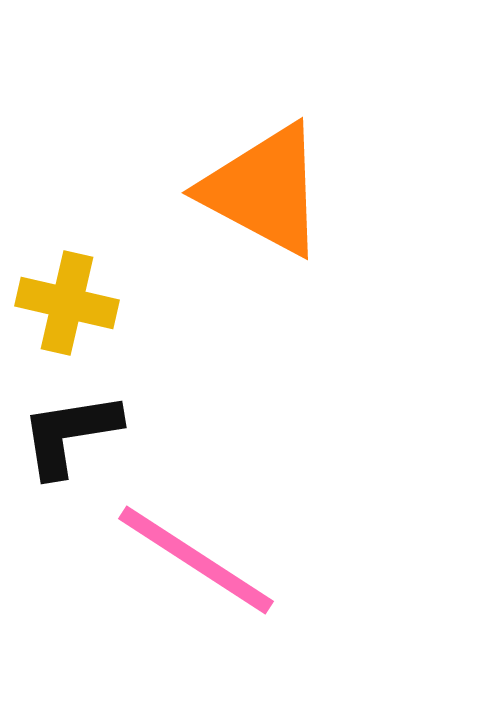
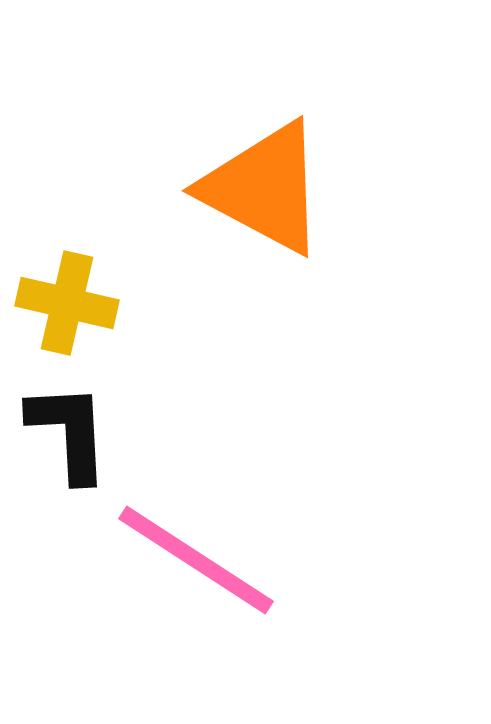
orange triangle: moved 2 px up
black L-shape: moved 1 px left, 2 px up; rotated 96 degrees clockwise
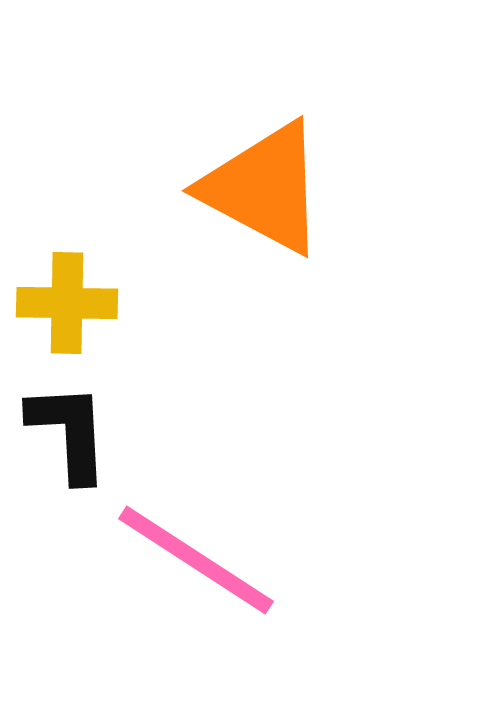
yellow cross: rotated 12 degrees counterclockwise
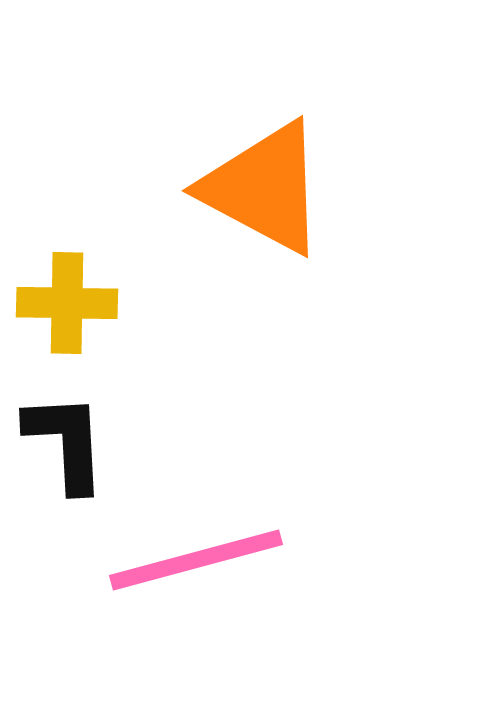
black L-shape: moved 3 px left, 10 px down
pink line: rotated 48 degrees counterclockwise
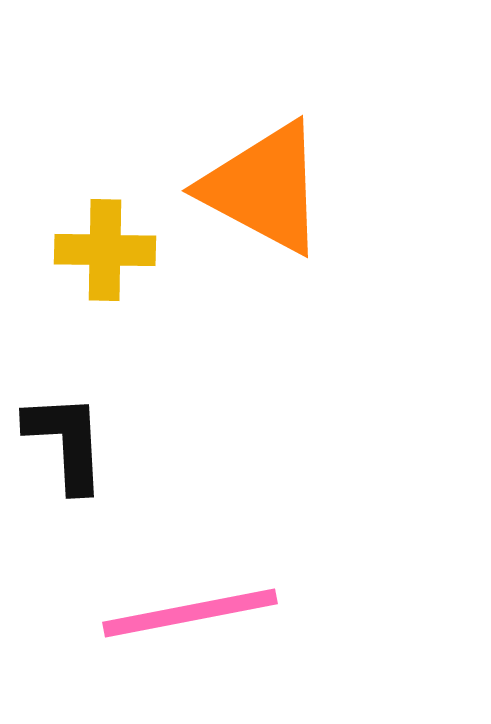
yellow cross: moved 38 px right, 53 px up
pink line: moved 6 px left, 53 px down; rotated 4 degrees clockwise
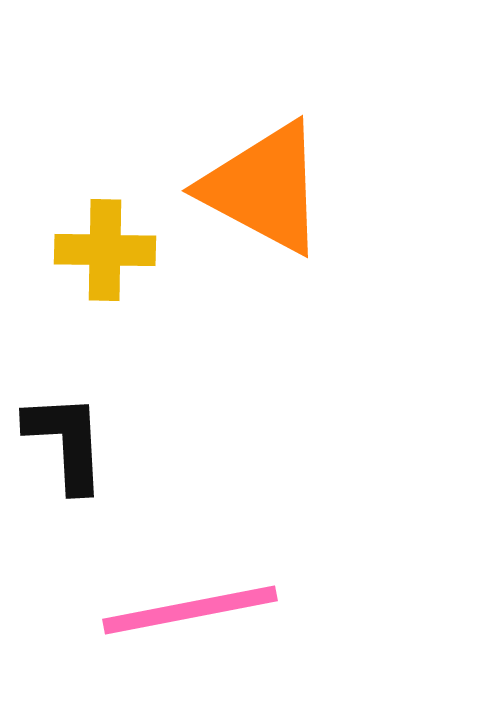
pink line: moved 3 px up
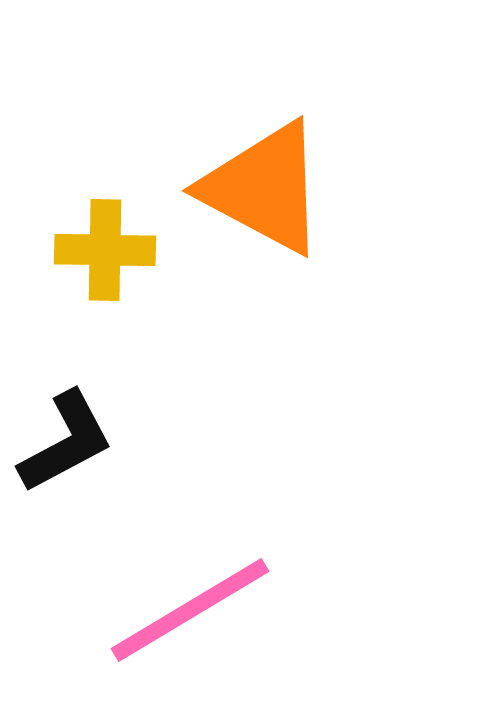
black L-shape: rotated 65 degrees clockwise
pink line: rotated 20 degrees counterclockwise
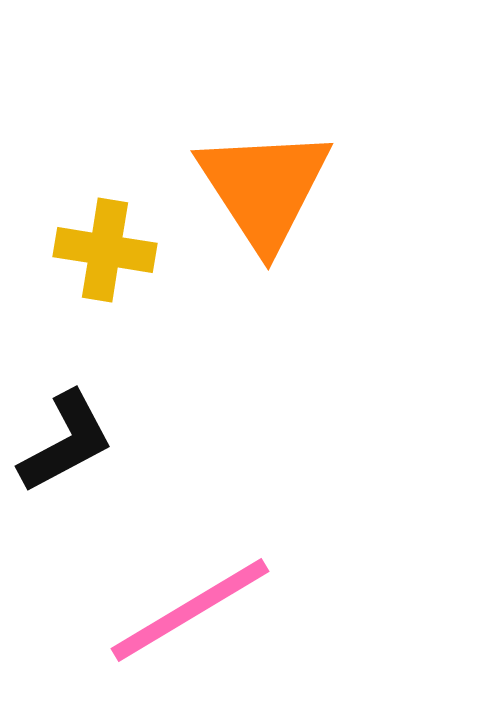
orange triangle: rotated 29 degrees clockwise
yellow cross: rotated 8 degrees clockwise
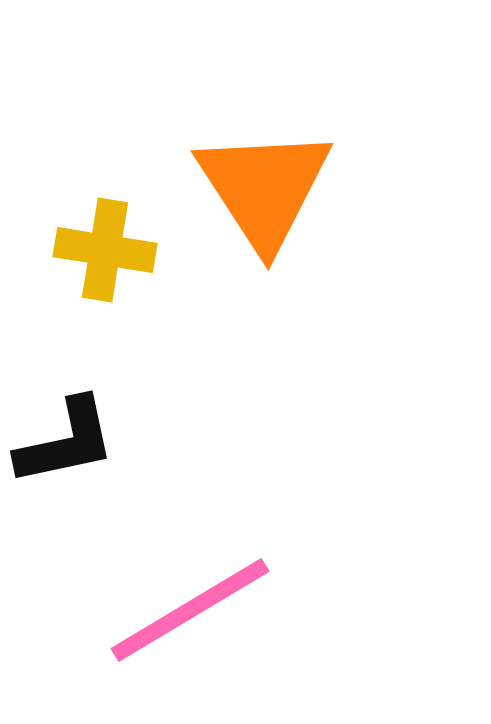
black L-shape: rotated 16 degrees clockwise
